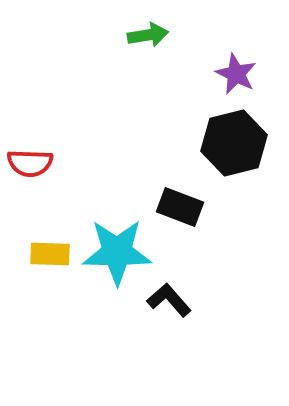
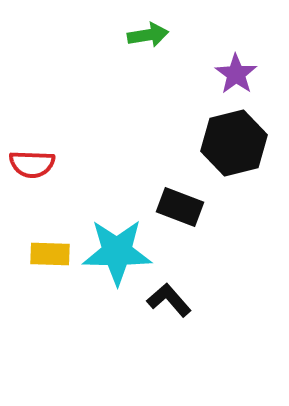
purple star: rotated 9 degrees clockwise
red semicircle: moved 2 px right, 1 px down
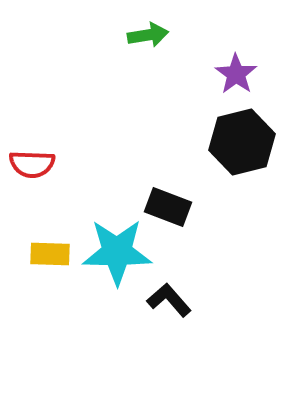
black hexagon: moved 8 px right, 1 px up
black rectangle: moved 12 px left
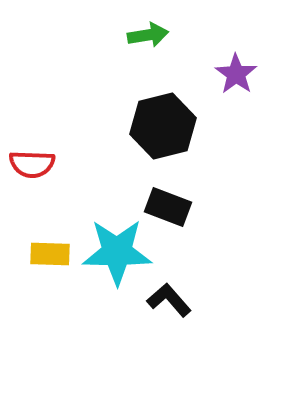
black hexagon: moved 79 px left, 16 px up
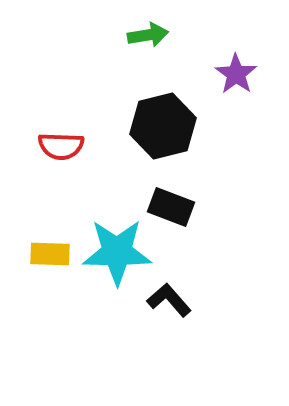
red semicircle: moved 29 px right, 18 px up
black rectangle: moved 3 px right
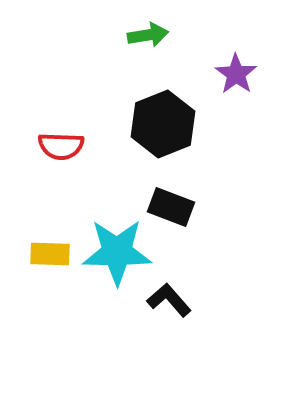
black hexagon: moved 2 px up; rotated 8 degrees counterclockwise
